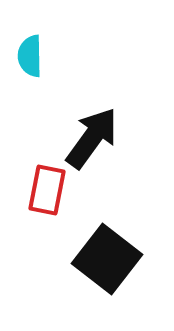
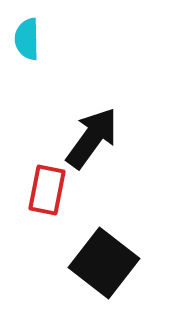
cyan semicircle: moved 3 px left, 17 px up
black square: moved 3 px left, 4 px down
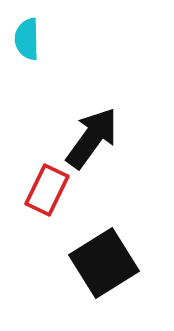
red rectangle: rotated 15 degrees clockwise
black square: rotated 20 degrees clockwise
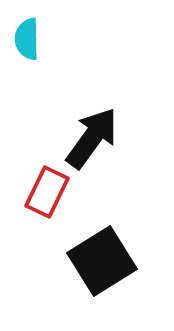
red rectangle: moved 2 px down
black square: moved 2 px left, 2 px up
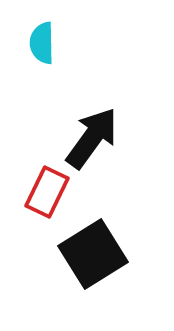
cyan semicircle: moved 15 px right, 4 px down
black square: moved 9 px left, 7 px up
